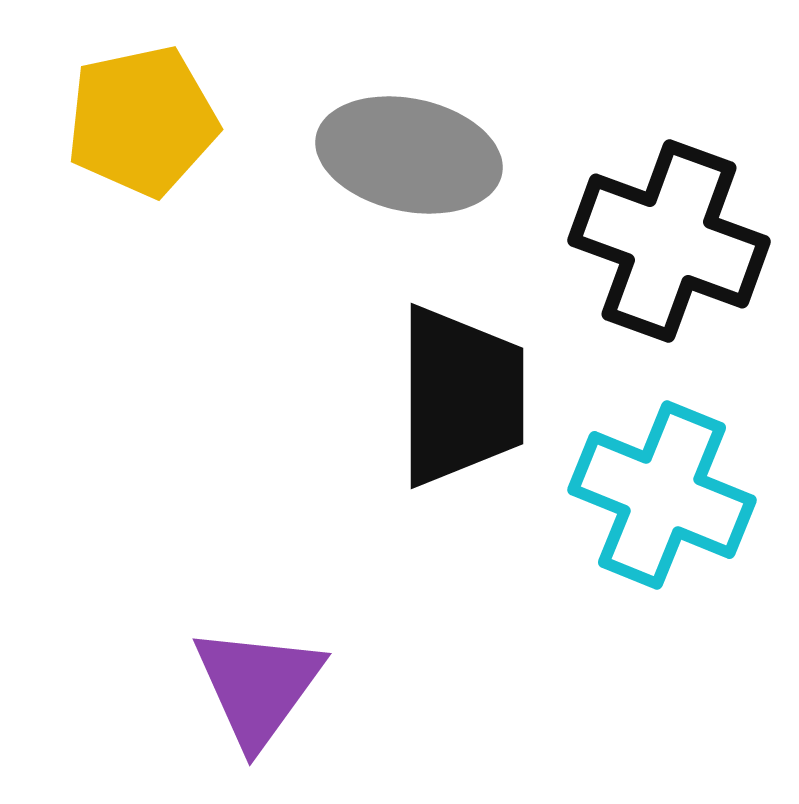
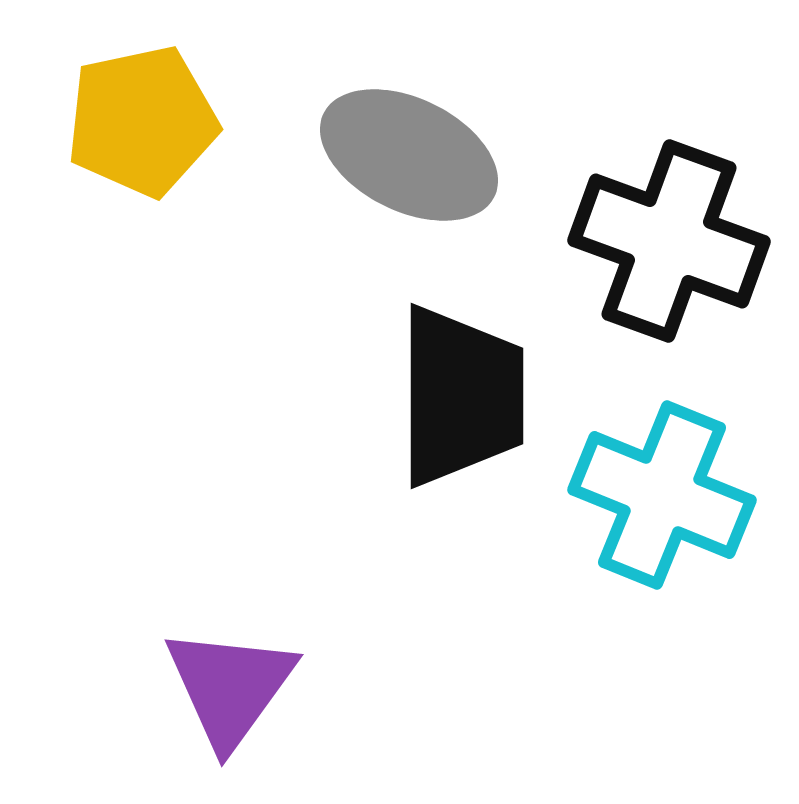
gray ellipse: rotated 14 degrees clockwise
purple triangle: moved 28 px left, 1 px down
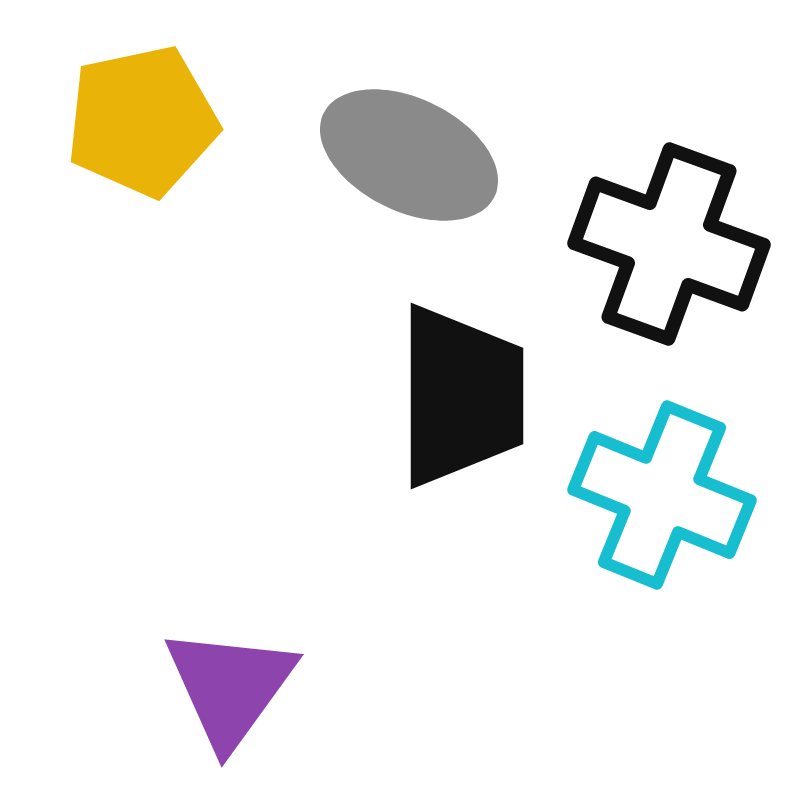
black cross: moved 3 px down
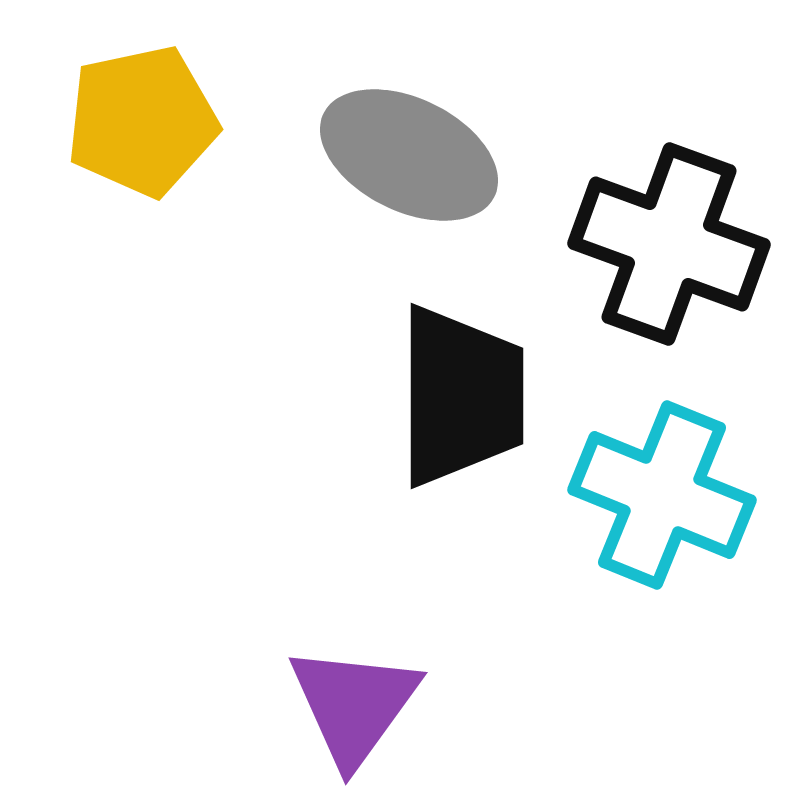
purple triangle: moved 124 px right, 18 px down
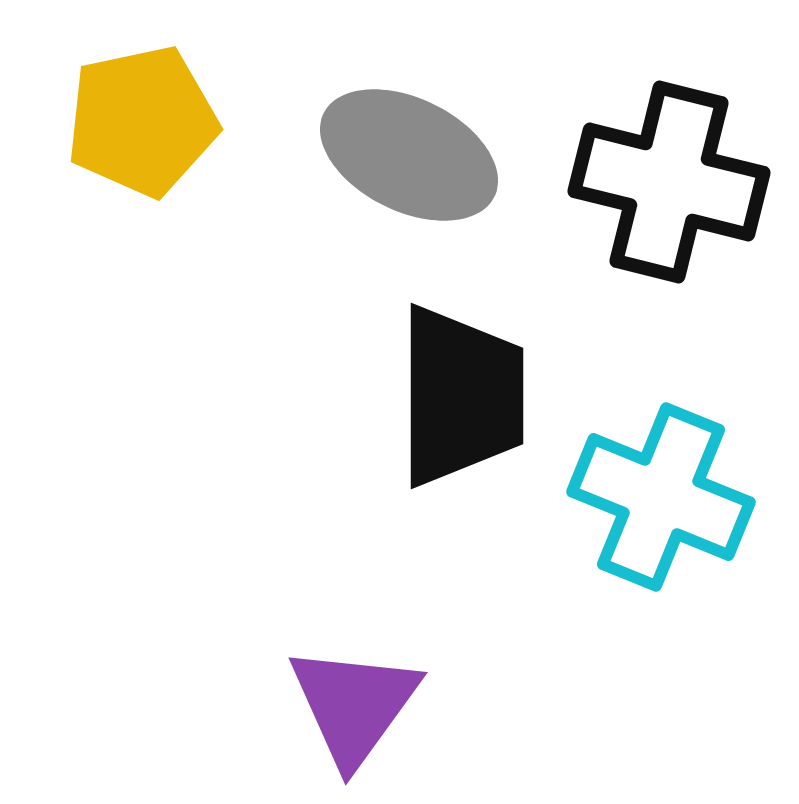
black cross: moved 62 px up; rotated 6 degrees counterclockwise
cyan cross: moved 1 px left, 2 px down
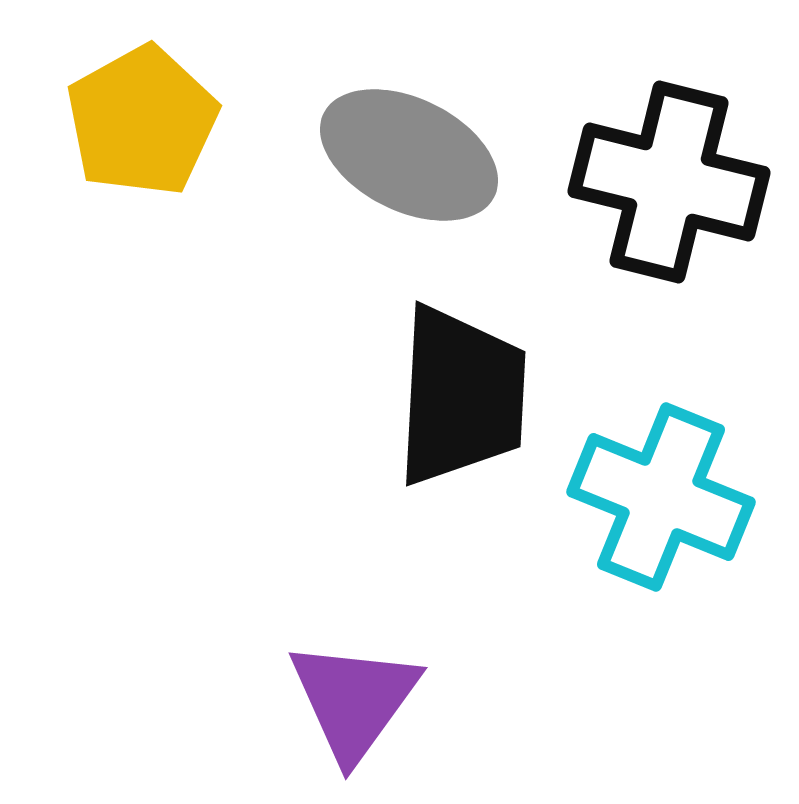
yellow pentagon: rotated 17 degrees counterclockwise
black trapezoid: rotated 3 degrees clockwise
purple triangle: moved 5 px up
